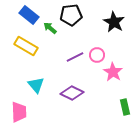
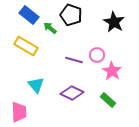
black pentagon: rotated 25 degrees clockwise
purple line: moved 1 px left, 3 px down; rotated 42 degrees clockwise
pink star: moved 1 px left, 1 px up
green rectangle: moved 17 px left, 7 px up; rotated 35 degrees counterclockwise
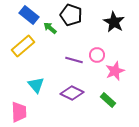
yellow rectangle: moved 3 px left; rotated 70 degrees counterclockwise
pink star: moved 3 px right; rotated 18 degrees clockwise
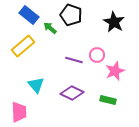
green rectangle: rotated 28 degrees counterclockwise
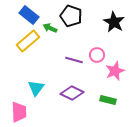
black pentagon: moved 1 px down
green arrow: rotated 16 degrees counterclockwise
yellow rectangle: moved 5 px right, 5 px up
cyan triangle: moved 3 px down; rotated 18 degrees clockwise
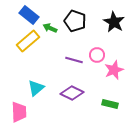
black pentagon: moved 4 px right, 5 px down
pink star: moved 1 px left, 1 px up
cyan triangle: rotated 12 degrees clockwise
green rectangle: moved 2 px right, 4 px down
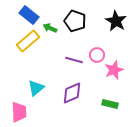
black star: moved 2 px right, 1 px up
purple diamond: rotated 50 degrees counterclockwise
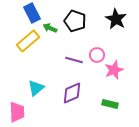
blue rectangle: moved 3 px right, 2 px up; rotated 24 degrees clockwise
black star: moved 2 px up
pink trapezoid: moved 2 px left
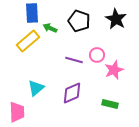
blue rectangle: rotated 24 degrees clockwise
black pentagon: moved 4 px right
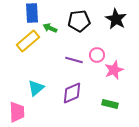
black pentagon: rotated 25 degrees counterclockwise
